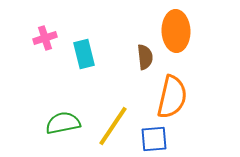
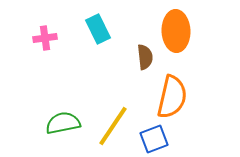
pink cross: rotated 10 degrees clockwise
cyan rectangle: moved 14 px right, 25 px up; rotated 12 degrees counterclockwise
blue square: rotated 16 degrees counterclockwise
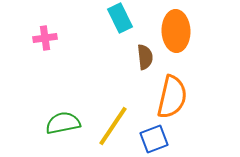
cyan rectangle: moved 22 px right, 11 px up
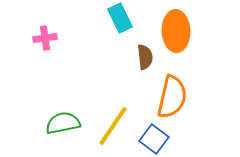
blue square: rotated 32 degrees counterclockwise
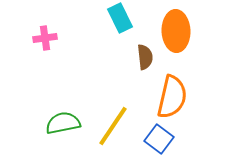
blue square: moved 5 px right
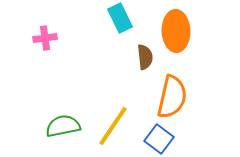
green semicircle: moved 3 px down
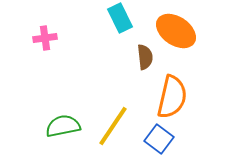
orange ellipse: rotated 54 degrees counterclockwise
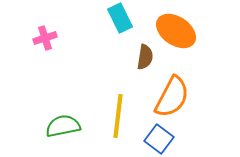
pink cross: rotated 10 degrees counterclockwise
brown semicircle: rotated 15 degrees clockwise
orange semicircle: rotated 15 degrees clockwise
yellow line: moved 5 px right, 10 px up; rotated 27 degrees counterclockwise
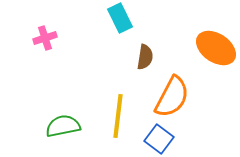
orange ellipse: moved 40 px right, 17 px down
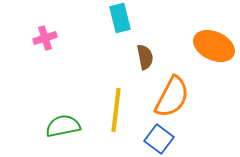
cyan rectangle: rotated 12 degrees clockwise
orange ellipse: moved 2 px left, 2 px up; rotated 9 degrees counterclockwise
brown semicircle: rotated 20 degrees counterclockwise
yellow line: moved 2 px left, 6 px up
